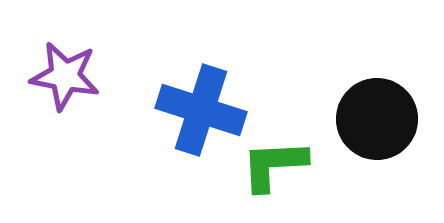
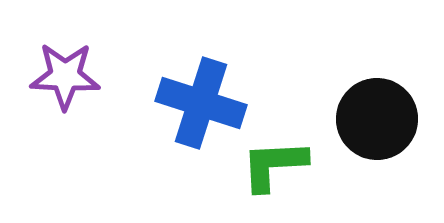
purple star: rotated 8 degrees counterclockwise
blue cross: moved 7 px up
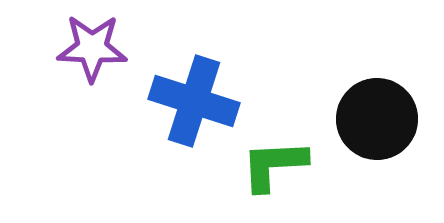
purple star: moved 27 px right, 28 px up
blue cross: moved 7 px left, 2 px up
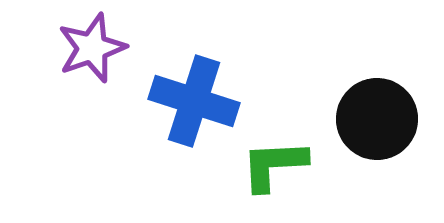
purple star: rotated 22 degrees counterclockwise
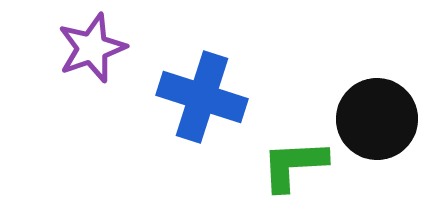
blue cross: moved 8 px right, 4 px up
green L-shape: moved 20 px right
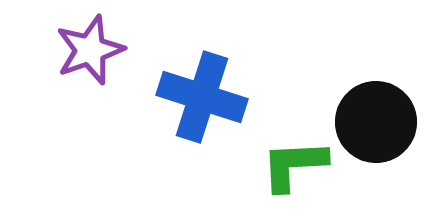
purple star: moved 2 px left, 2 px down
black circle: moved 1 px left, 3 px down
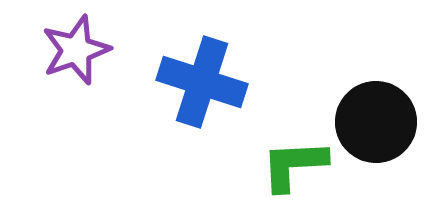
purple star: moved 14 px left
blue cross: moved 15 px up
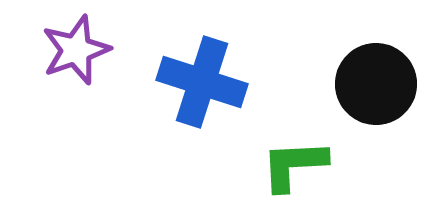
black circle: moved 38 px up
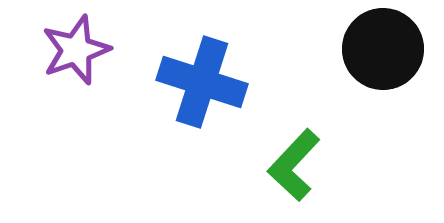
black circle: moved 7 px right, 35 px up
green L-shape: rotated 44 degrees counterclockwise
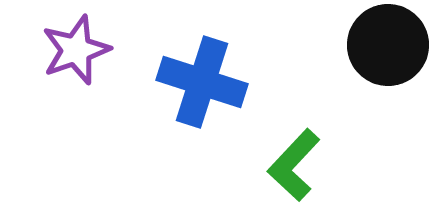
black circle: moved 5 px right, 4 px up
